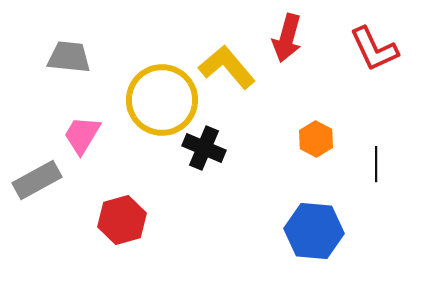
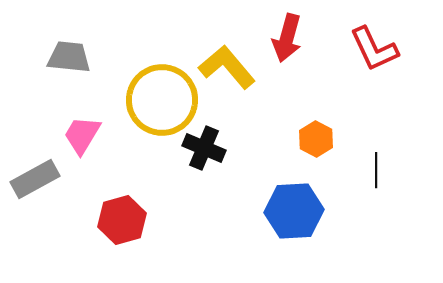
black line: moved 6 px down
gray rectangle: moved 2 px left, 1 px up
blue hexagon: moved 20 px left, 20 px up; rotated 8 degrees counterclockwise
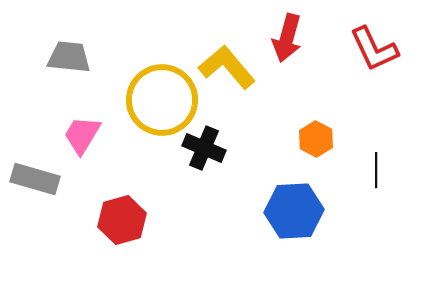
gray rectangle: rotated 45 degrees clockwise
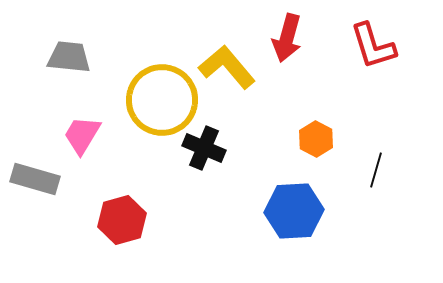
red L-shape: moved 1 px left, 3 px up; rotated 8 degrees clockwise
black line: rotated 16 degrees clockwise
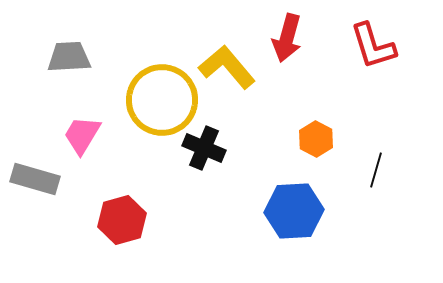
gray trapezoid: rotated 9 degrees counterclockwise
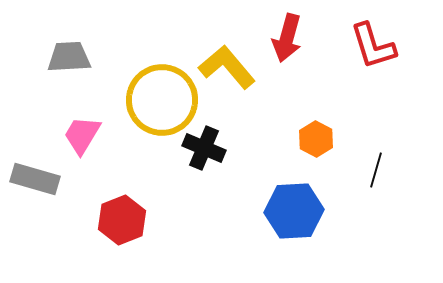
red hexagon: rotated 6 degrees counterclockwise
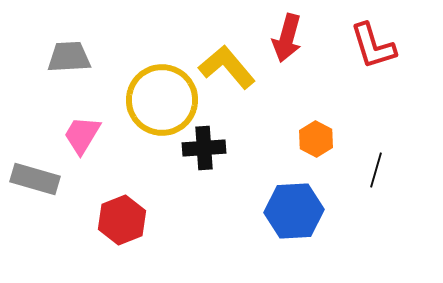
black cross: rotated 27 degrees counterclockwise
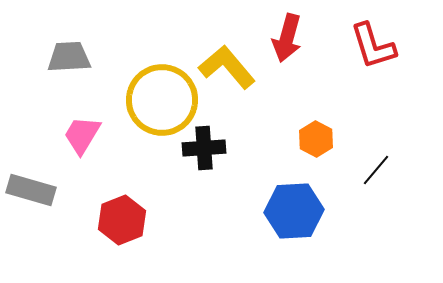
black line: rotated 24 degrees clockwise
gray rectangle: moved 4 px left, 11 px down
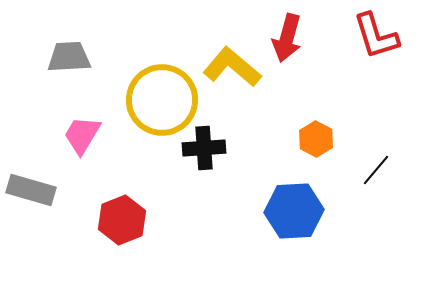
red L-shape: moved 3 px right, 10 px up
yellow L-shape: moved 5 px right; rotated 10 degrees counterclockwise
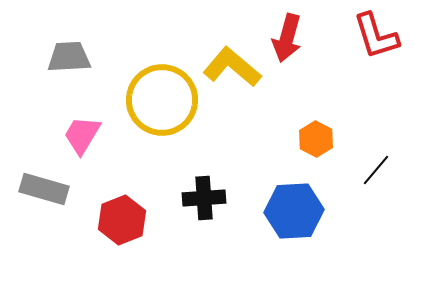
black cross: moved 50 px down
gray rectangle: moved 13 px right, 1 px up
